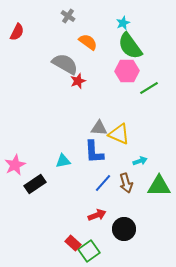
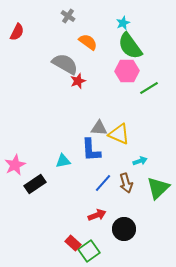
blue L-shape: moved 3 px left, 2 px up
green triangle: moved 1 px left, 2 px down; rotated 45 degrees counterclockwise
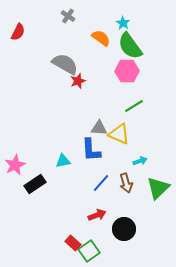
cyan star: rotated 16 degrees counterclockwise
red semicircle: moved 1 px right
orange semicircle: moved 13 px right, 4 px up
green line: moved 15 px left, 18 px down
blue line: moved 2 px left
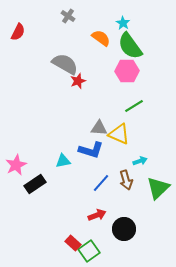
blue L-shape: rotated 70 degrees counterclockwise
pink star: moved 1 px right
brown arrow: moved 3 px up
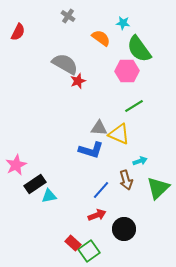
cyan star: rotated 24 degrees counterclockwise
green semicircle: moved 9 px right, 3 px down
cyan triangle: moved 14 px left, 35 px down
blue line: moved 7 px down
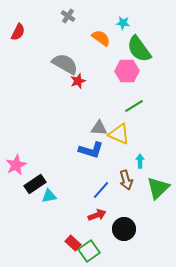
cyan arrow: rotated 72 degrees counterclockwise
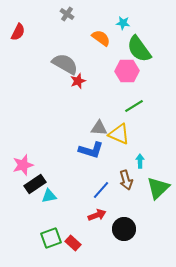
gray cross: moved 1 px left, 2 px up
pink star: moved 7 px right; rotated 10 degrees clockwise
green square: moved 38 px left, 13 px up; rotated 15 degrees clockwise
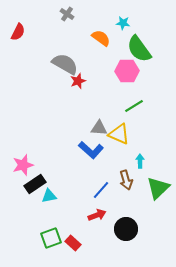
blue L-shape: rotated 25 degrees clockwise
black circle: moved 2 px right
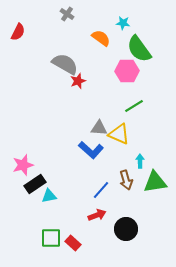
green triangle: moved 3 px left, 6 px up; rotated 35 degrees clockwise
green square: rotated 20 degrees clockwise
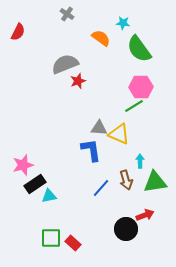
gray semicircle: rotated 52 degrees counterclockwise
pink hexagon: moved 14 px right, 16 px down
blue L-shape: rotated 140 degrees counterclockwise
blue line: moved 2 px up
red arrow: moved 48 px right
